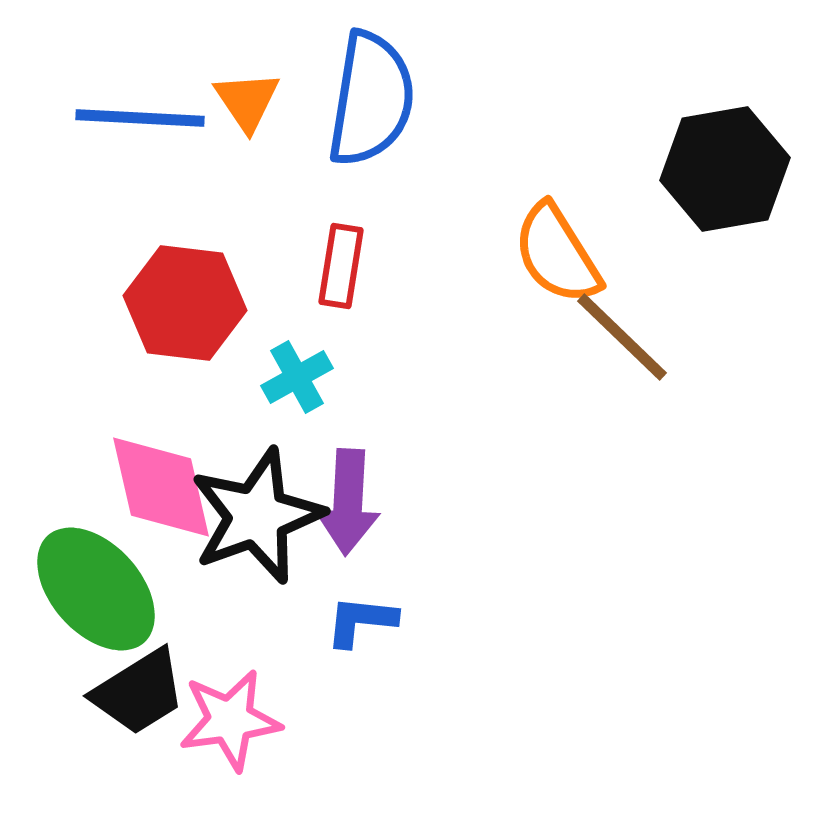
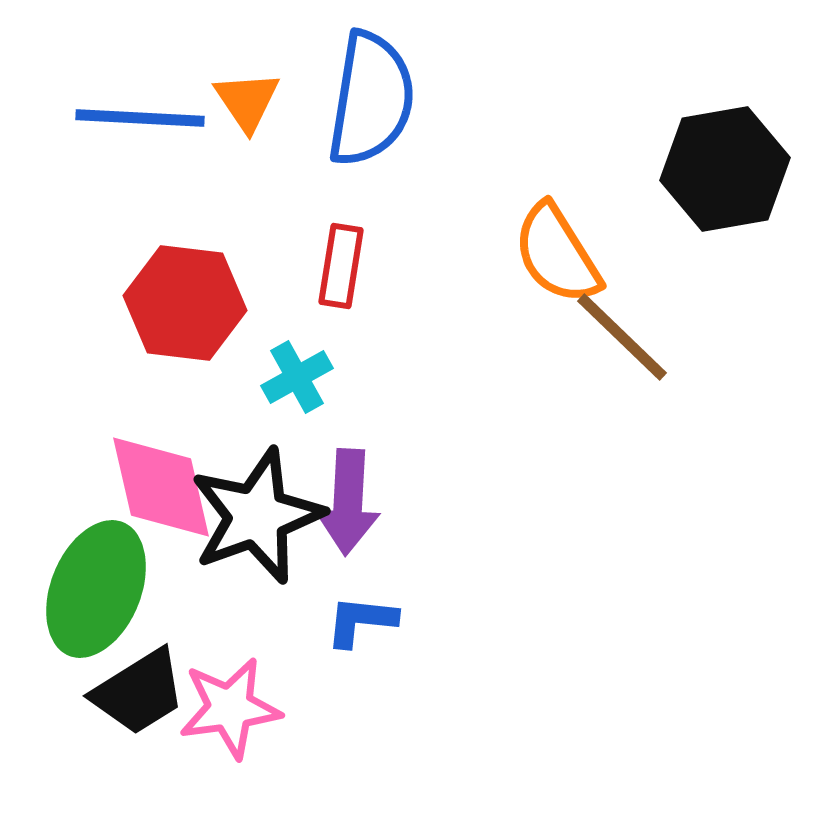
green ellipse: rotated 64 degrees clockwise
pink star: moved 12 px up
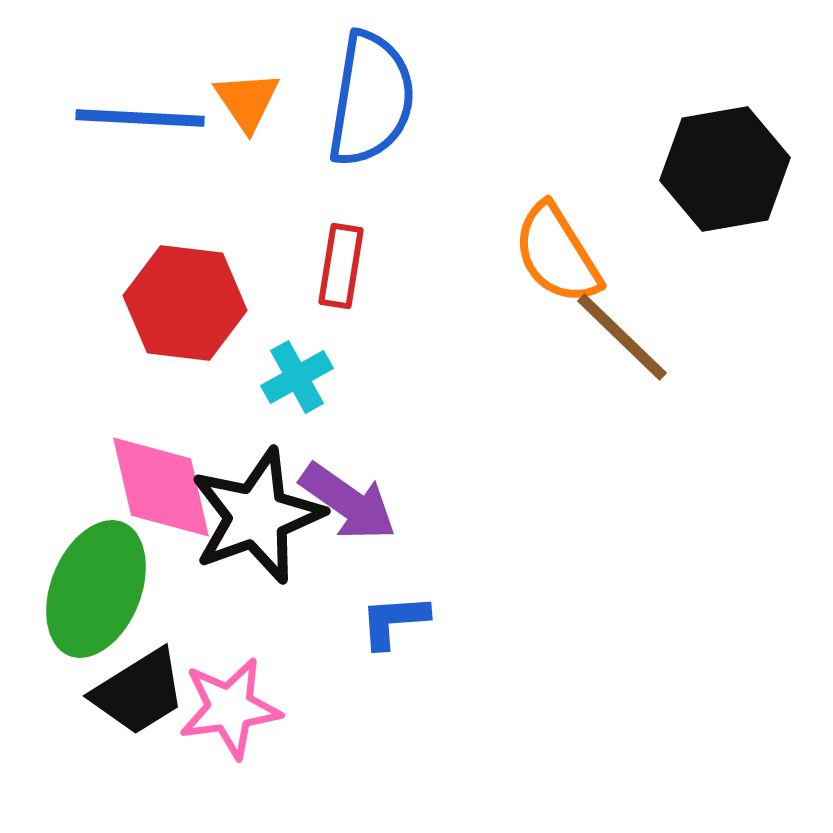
purple arrow: rotated 58 degrees counterclockwise
blue L-shape: moved 33 px right; rotated 10 degrees counterclockwise
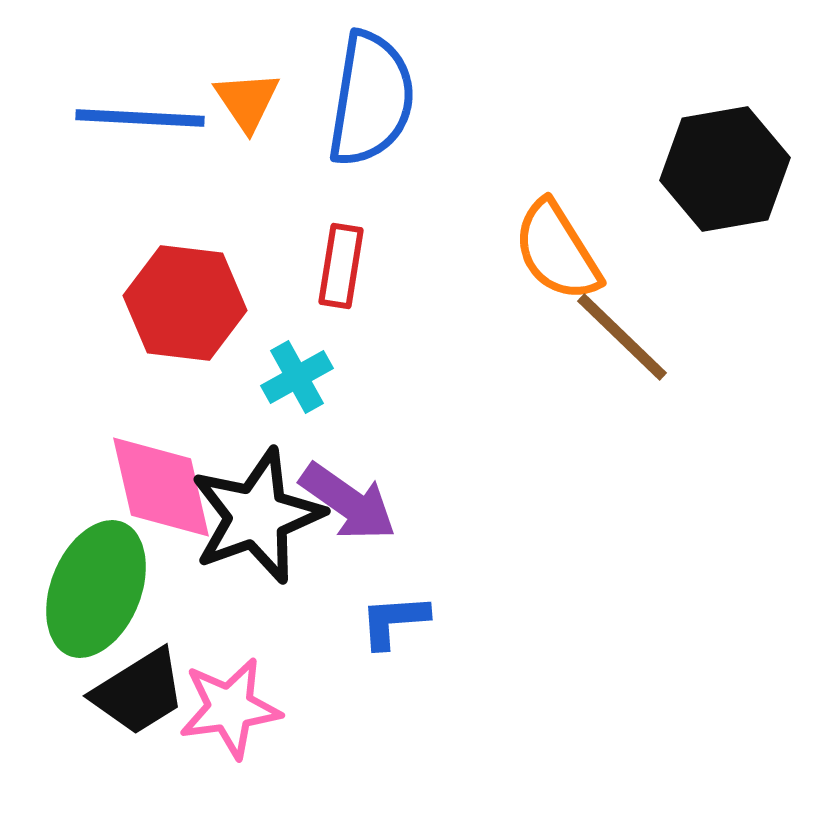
orange semicircle: moved 3 px up
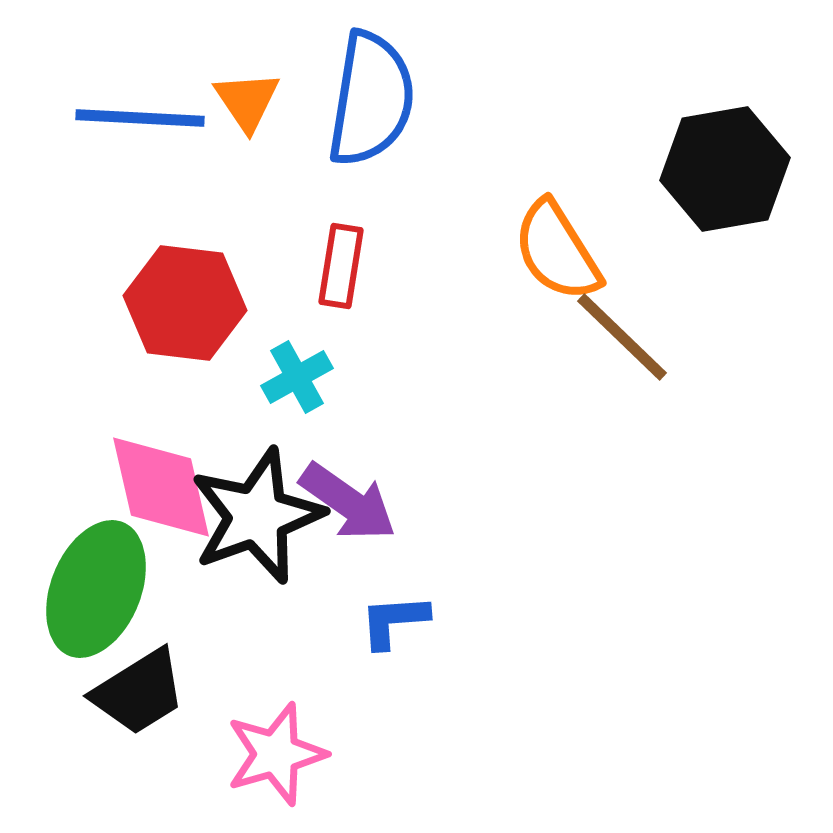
pink star: moved 46 px right, 46 px down; rotated 8 degrees counterclockwise
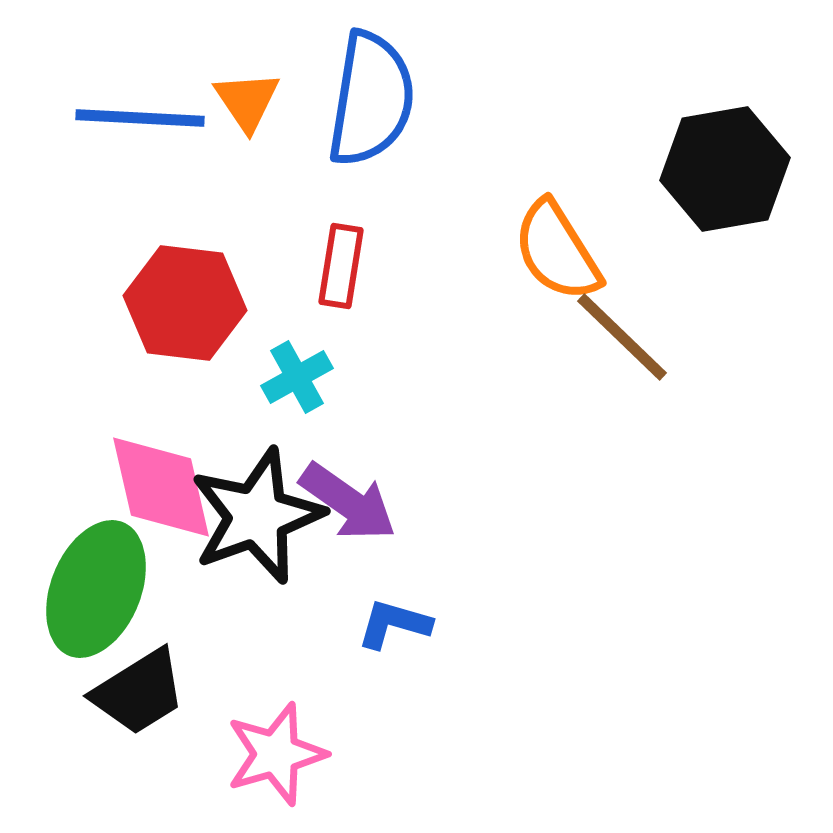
blue L-shape: moved 3 px down; rotated 20 degrees clockwise
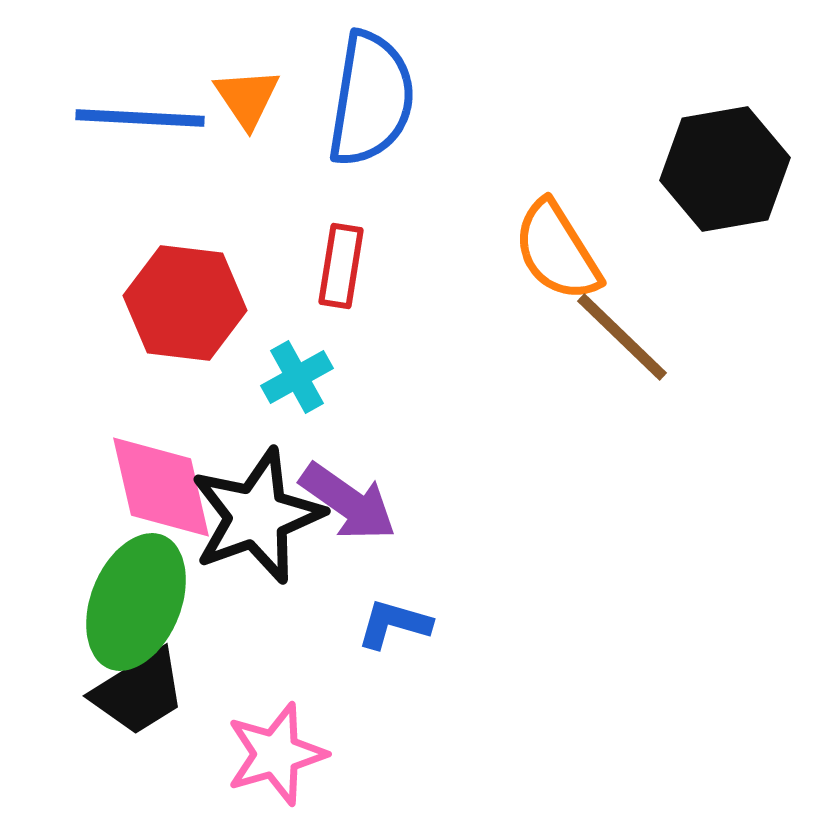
orange triangle: moved 3 px up
green ellipse: moved 40 px right, 13 px down
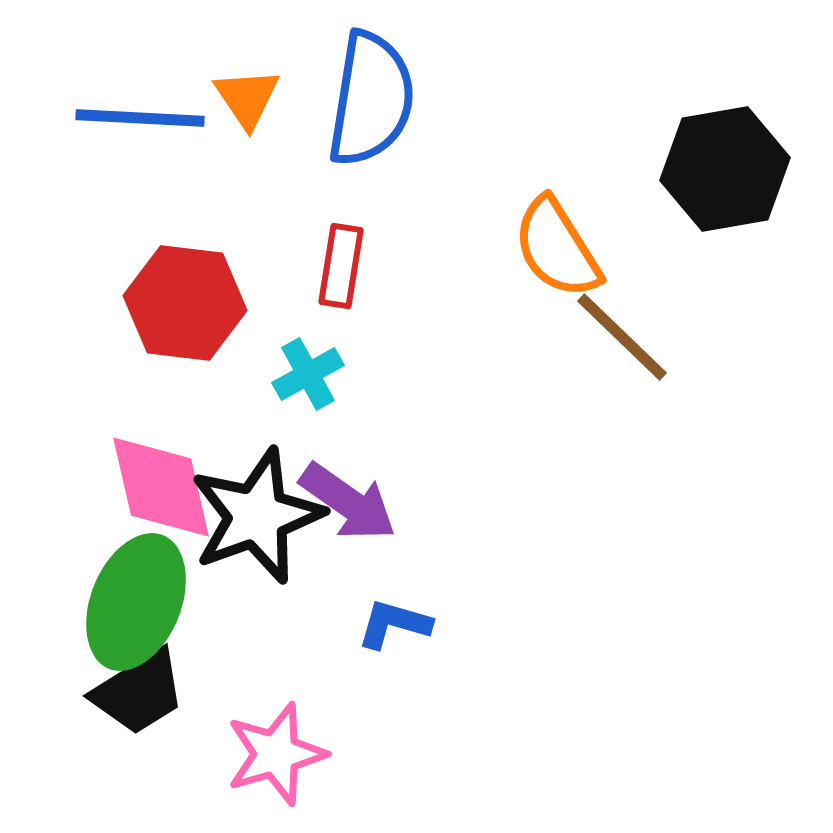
orange semicircle: moved 3 px up
cyan cross: moved 11 px right, 3 px up
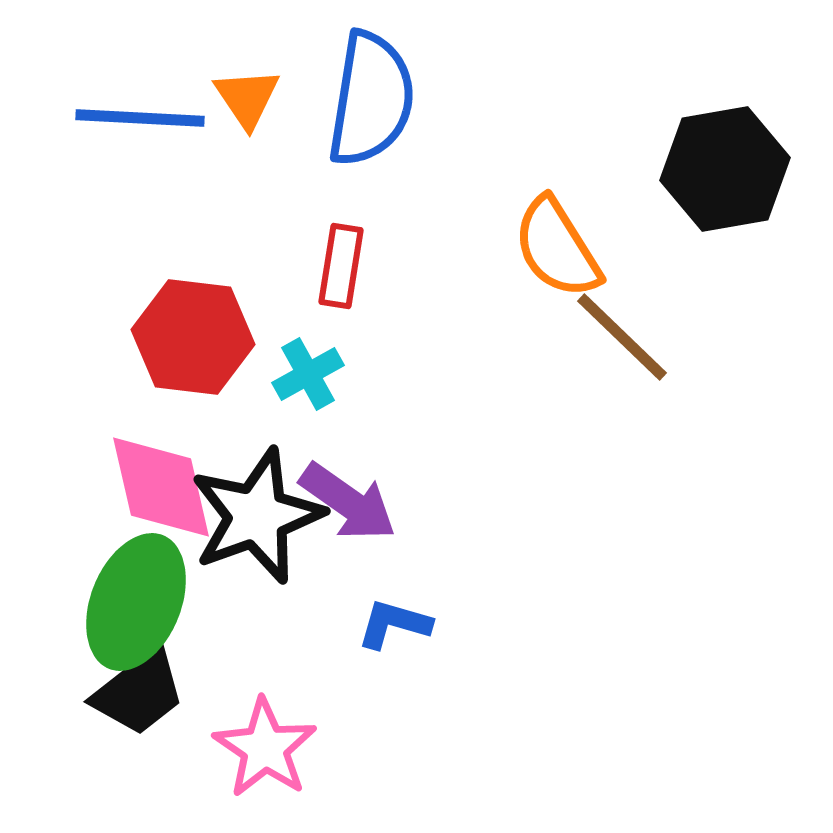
red hexagon: moved 8 px right, 34 px down
black trapezoid: rotated 6 degrees counterclockwise
pink star: moved 11 px left, 6 px up; rotated 22 degrees counterclockwise
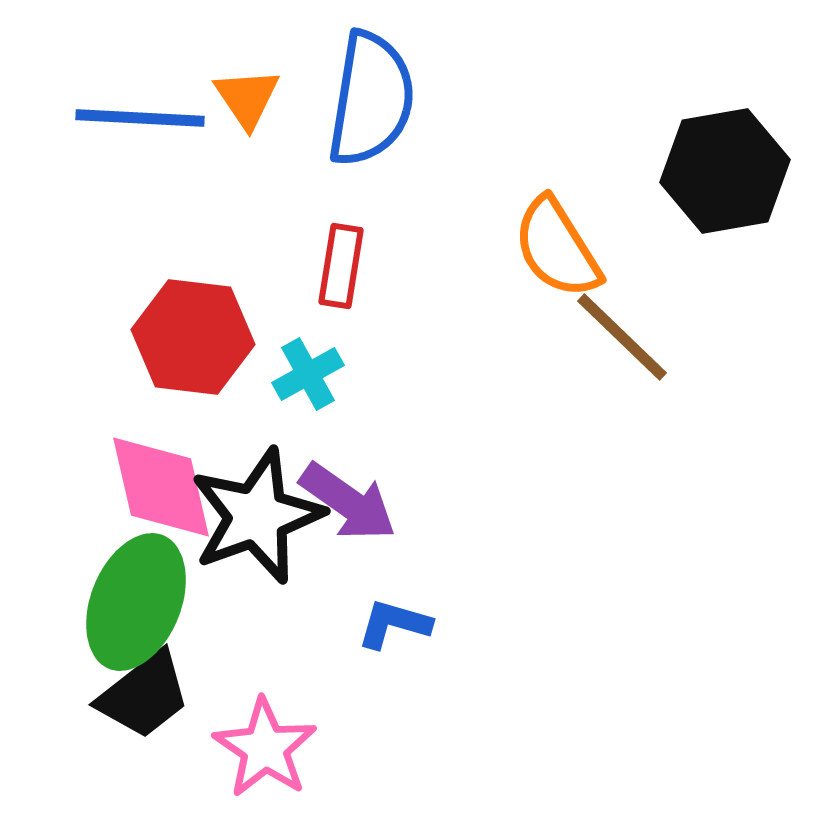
black hexagon: moved 2 px down
black trapezoid: moved 5 px right, 3 px down
